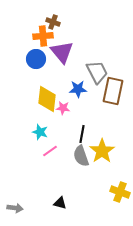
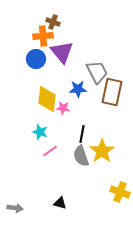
brown rectangle: moved 1 px left, 1 px down
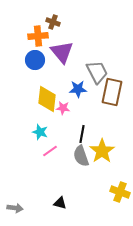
orange cross: moved 5 px left
blue circle: moved 1 px left, 1 px down
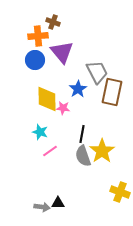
blue star: rotated 30 degrees counterclockwise
yellow diamond: rotated 8 degrees counterclockwise
gray semicircle: moved 2 px right
black triangle: moved 2 px left; rotated 16 degrees counterclockwise
gray arrow: moved 27 px right, 1 px up
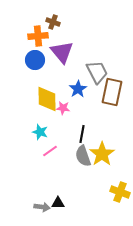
yellow star: moved 3 px down
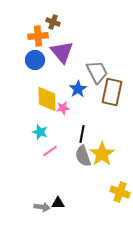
pink star: rotated 16 degrees counterclockwise
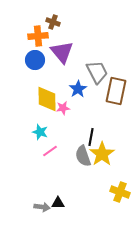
brown rectangle: moved 4 px right, 1 px up
black line: moved 9 px right, 3 px down
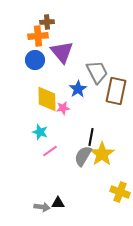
brown cross: moved 6 px left; rotated 24 degrees counterclockwise
gray semicircle: rotated 50 degrees clockwise
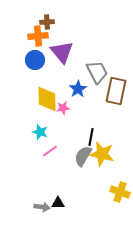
yellow star: rotated 25 degrees counterclockwise
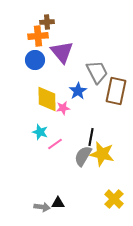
blue star: moved 2 px down
pink line: moved 5 px right, 7 px up
yellow cross: moved 6 px left, 7 px down; rotated 24 degrees clockwise
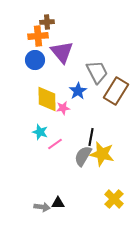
brown rectangle: rotated 20 degrees clockwise
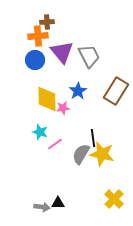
gray trapezoid: moved 8 px left, 16 px up
black line: moved 2 px right, 1 px down; rotated 18 degrees counterclockwise
gray semicircle: moved 2 px left, 2 px up
